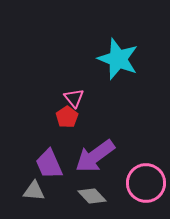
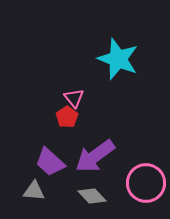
purple trapezoid: moved 1 px right, 2 px up; rotated 24 degrees counterclockwise
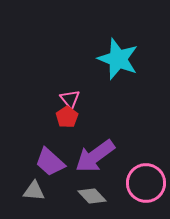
pink triangle: moved 4 px left, 1 px down
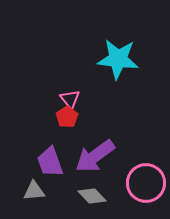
cyan star: rotated 15 degrees counterclockwise
purple trapezoid: rotated 28 degrees clockwise
gray triangle: rotated 10 degrees counterclockwise
